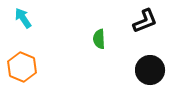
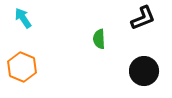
black L-shape: moved 2 px left, 3 px up
black circle: moved 6 px left, 1 px down
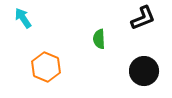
orange hexagon: moved 24 px right
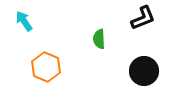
cyan arrow: moved 1 px right, 3 px down
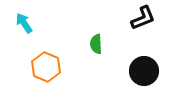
cyan arrow: moved 2 px down
green semicircle: moved 3 px left, 5 px down
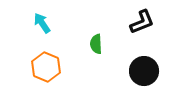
black L-shape: moved 1 px left, 4 px down
cyan arrow: moved 18 px right
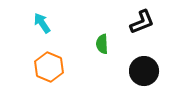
green semicircle: moved 6 px right
orange hexagon: moved 3 px right
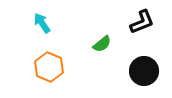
green semicircle: rotated 126 degrees counterclockwise
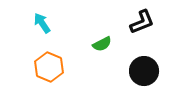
green semicircle: rotated 12 degrees clockwise
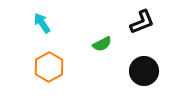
orange hexagon: rotated 8 degrees clockwise
